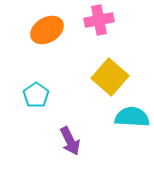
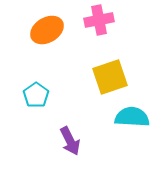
yellow square: rotated 30 degrees clockwise
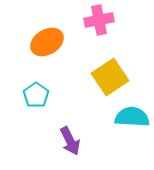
orange ellipse: moved 12 px down
yellow square: rotated 15 degrees counterclockwise
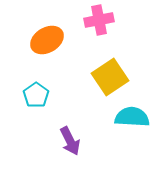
orange ellipse: moved 2 px up
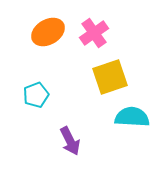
pink cross: moved 5 px left, 13 px down; rotated 24 degrees counterclockwise
orange ellipse: moved 1 px right, 8 px up
yellow square: rotated 15 degrees clockwise
cyan pentagon: rotated 15 degrees clockwise
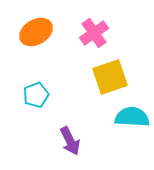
orange ellipse: moved 12 px left
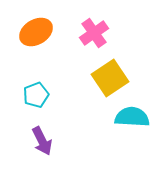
yellow square: moved 1 px down; rotated 15 degrees counterclockwise
purple arrow: moved 28 px left
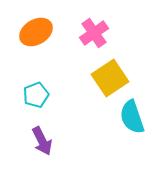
cyan semicircle: rotated 112 degrees counterclockwise
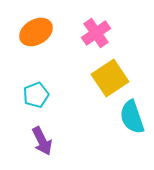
pink cross: moved 2 px right
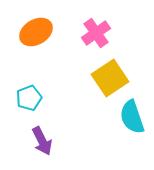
cyan pentagon: moved 7 px left, 3 px down
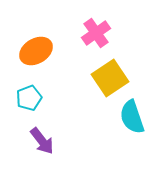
orange ellipse: moved 19 px down
purple arrow: rotated 12 degrees counterclockwise
